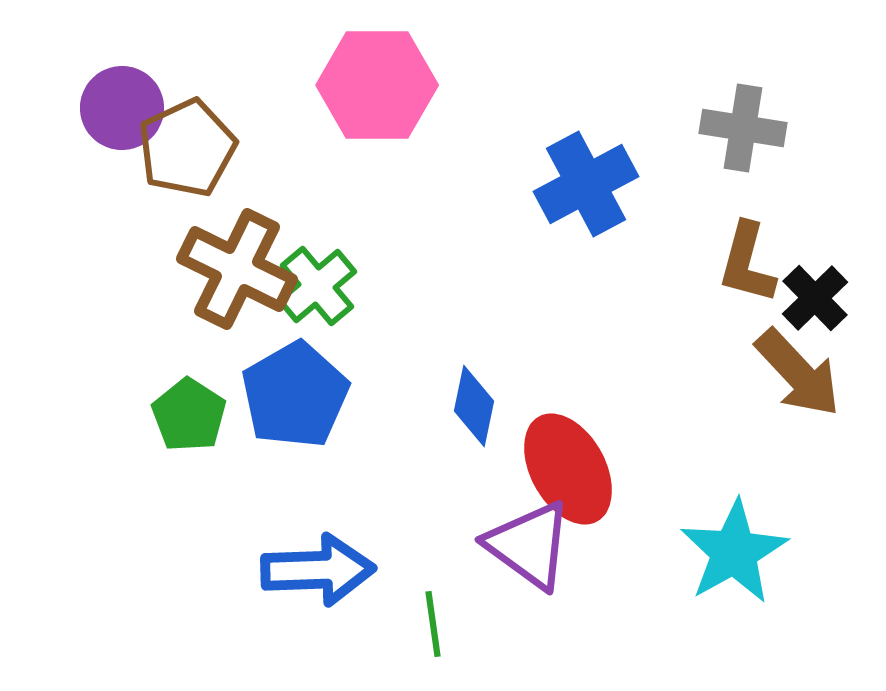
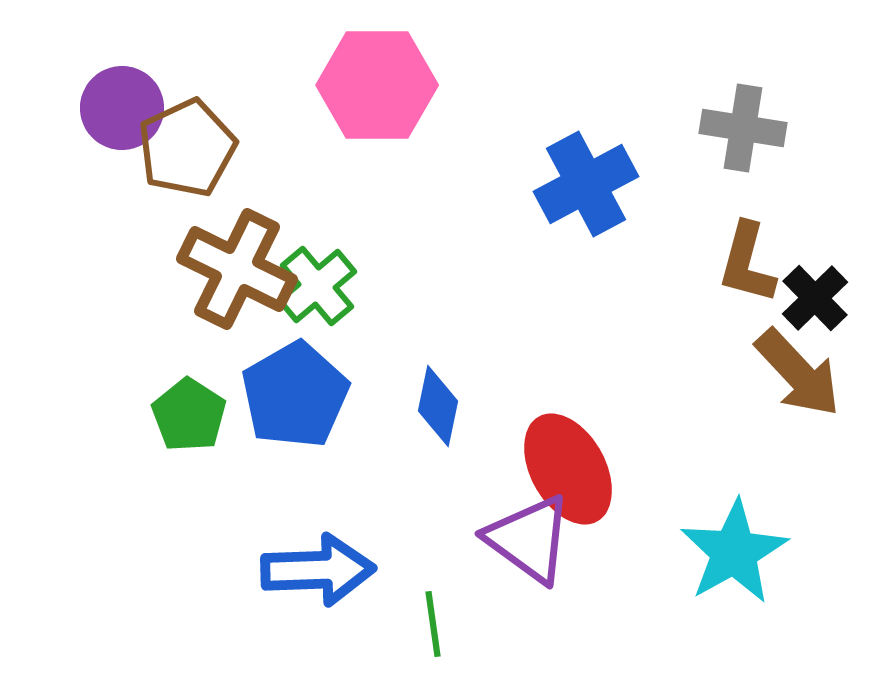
blue diamond: moved 36 px left
purple triangle: moved 6 px up
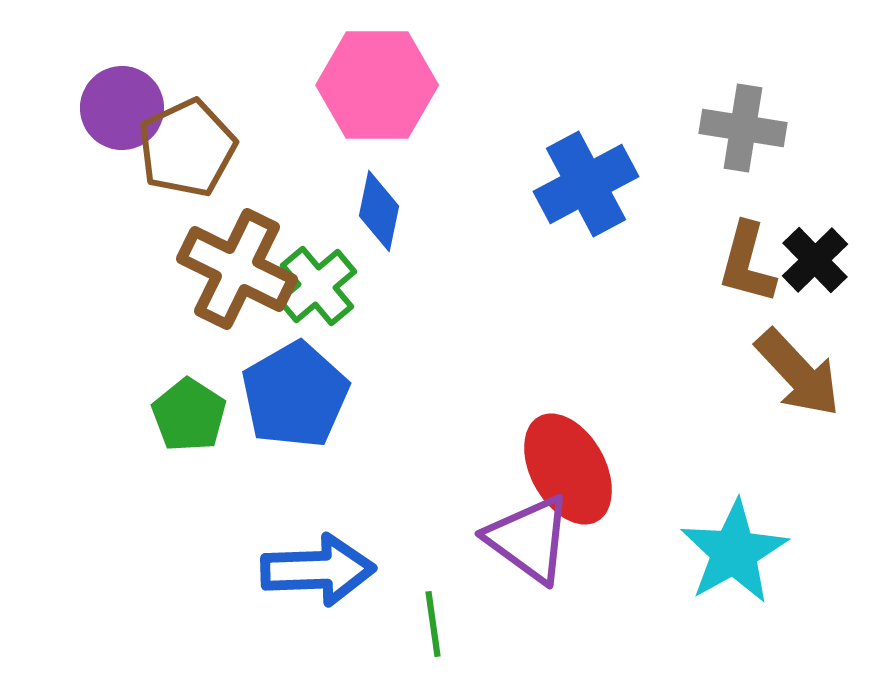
black cross: moved 38 px up
blue diamond: moved 59 px left, 195 px up
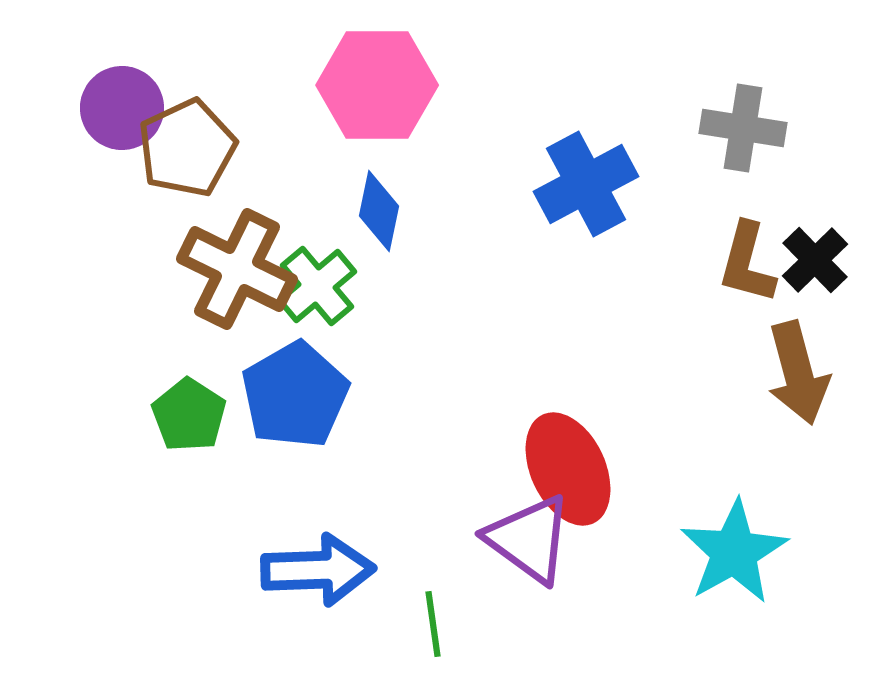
brown arrow: rotated 28 degrees clockwise
red ellipse: rotated 4 degrees clockwise
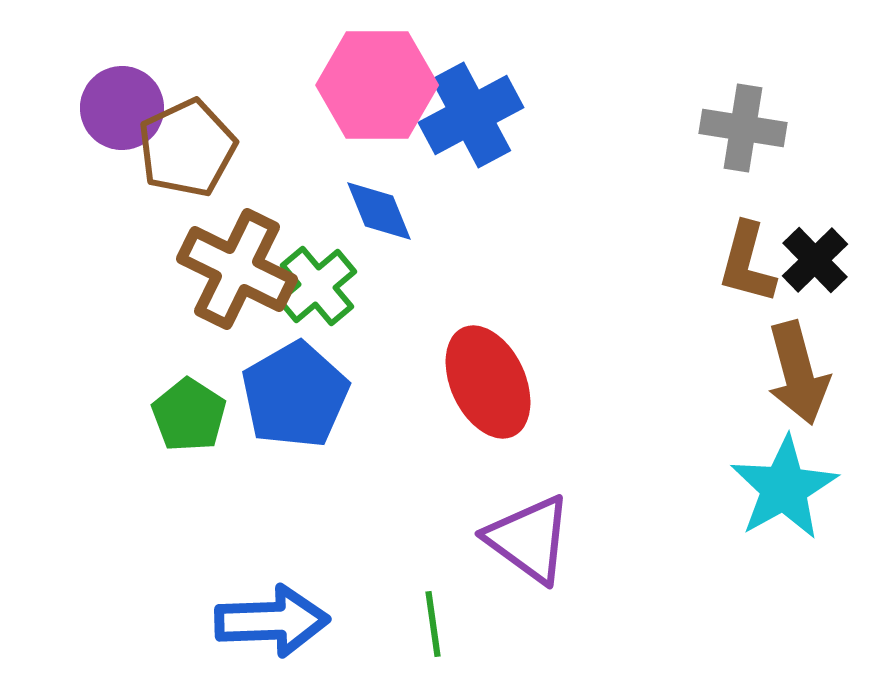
blue cross: moved 115 px left, 69 px up
blue diamond: rotated 34 degrees counterclockwise
red ellipse: moved 80 px left, 87 px up
cyan star: moved 50 px right, 64 px up
blue arrow: moved 46 px left, 51 px down
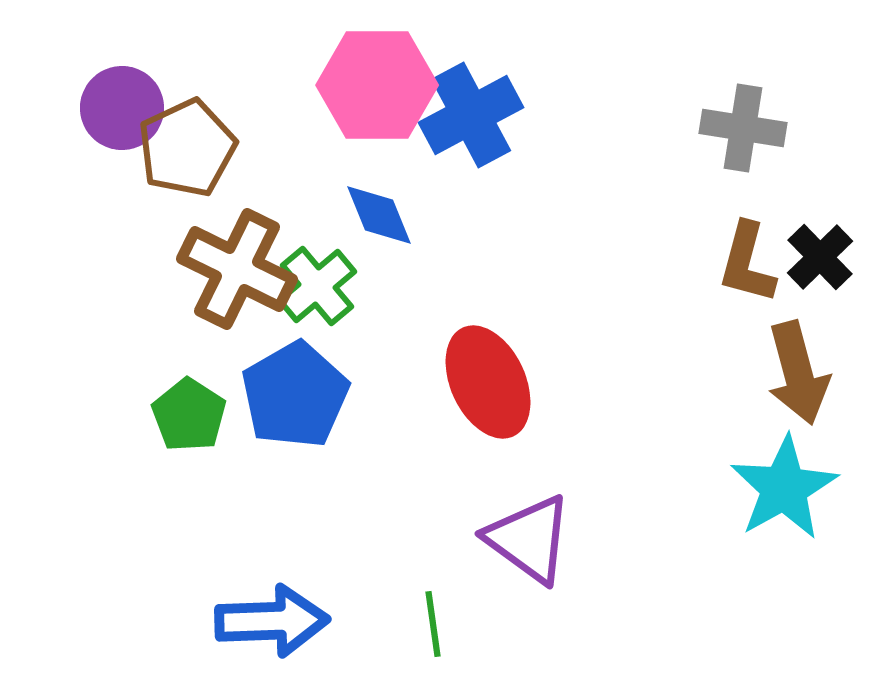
blue diamond: moved 4 px down
black cross: moved 5 px right, 3 px up
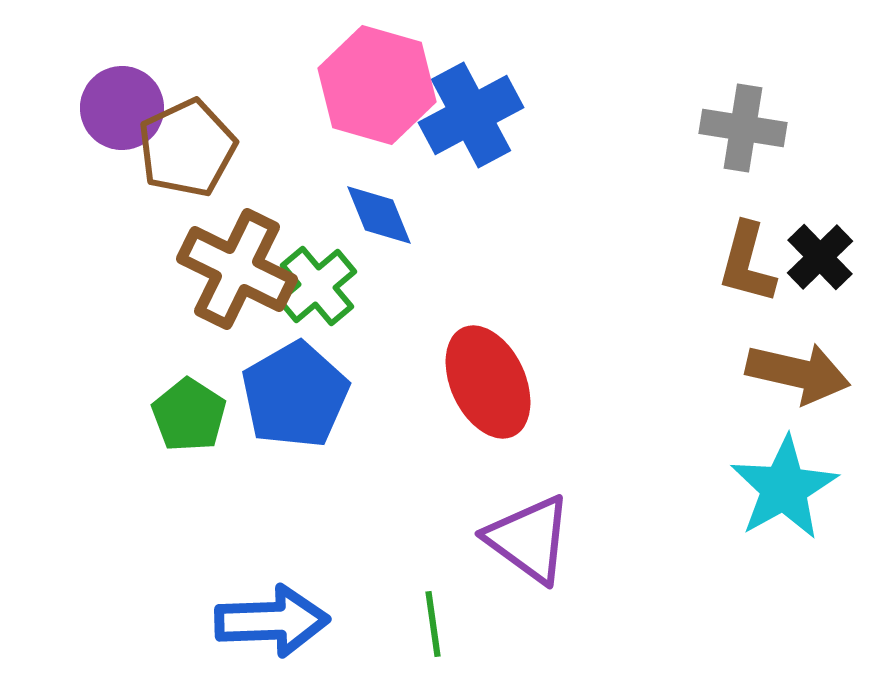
pink hexagon: rotated 16 degrees clockwise
brown arrow: rotated 62 degrees counterclockwise
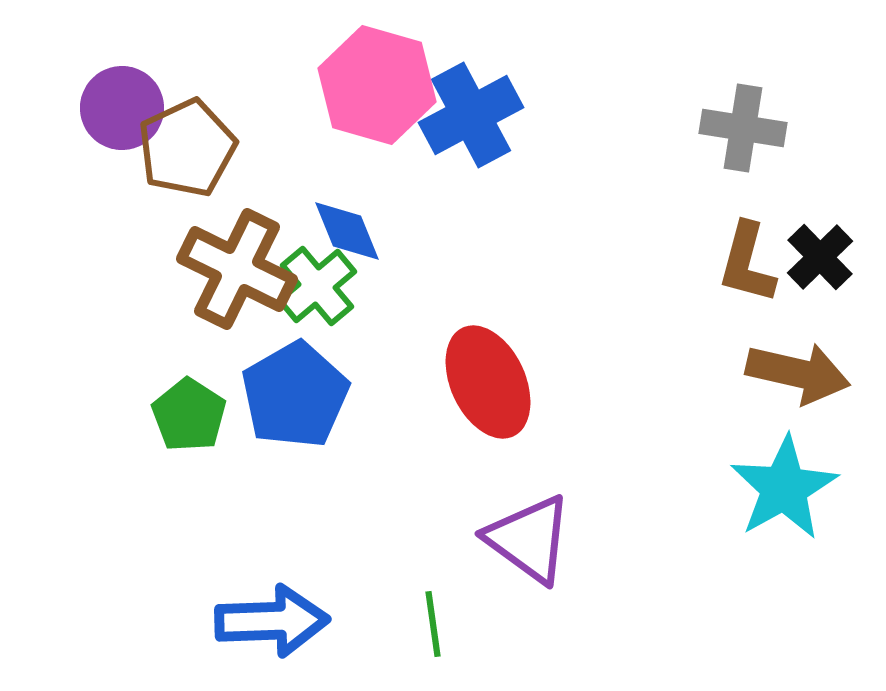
blue diamond: moved 32 px left, 16 px down
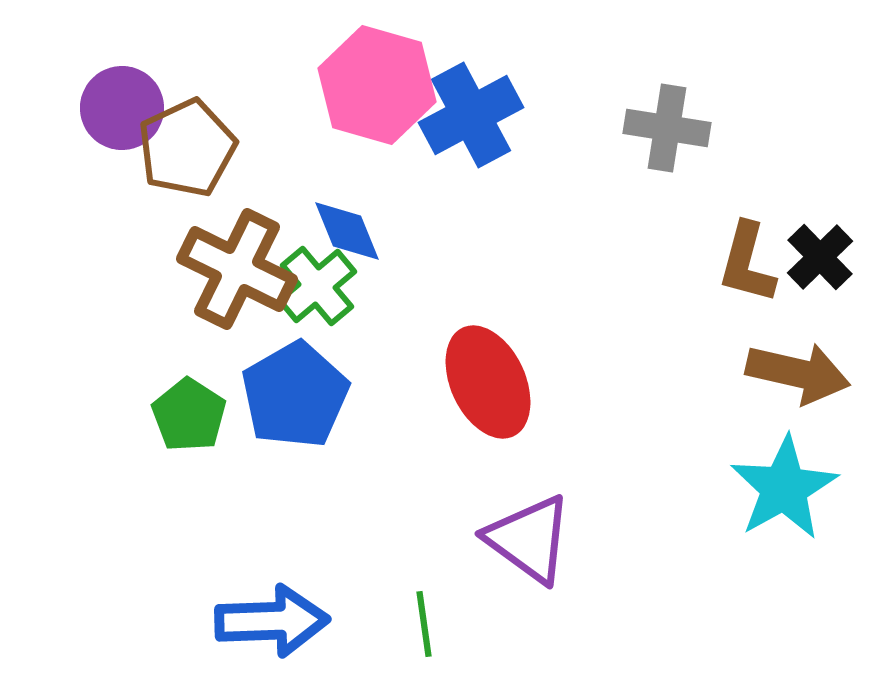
gray cross: moved 76 px left
green line: moved 9 px left
